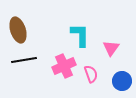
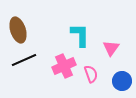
black line: rotated 15 degrees counterclockwise
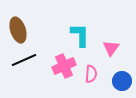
pink semicircle: rotated 24 degrees clockwise
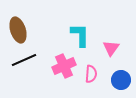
blue circle: moved 1 px left, 1 px up
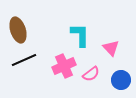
pink triangle: rotated 18 degrees counterclockwise
pink semicircle: rotated 48 degrees clockwise
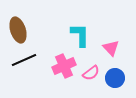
pink semicircle: moved 1 px up
blue circle: moved 6 px left, 2 px up
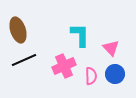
pink semicircle: moved 3 px down; rotated 54 degrees counterclockwise
blue circle: moved 4 px up
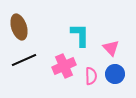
brown ellipse: moved 1 px right, 3 px up
